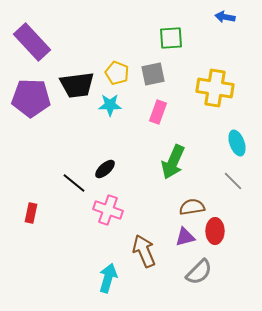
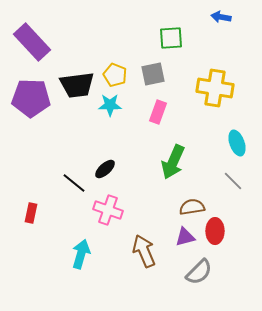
blue arrow: moved 4 px left
yellow pentagon: moved 2 px left, 2 px down
cyan arrow: moved 27 px left, 24 px up
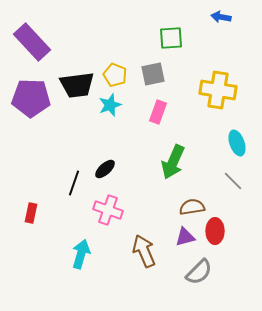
yellow cross: moved 3 px right, 2 px down
cyan star: rotated 20 degrees counterclockwise
black line: rotated 70 degrees clockwise
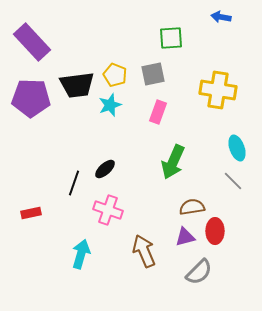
cyan ellipse: moved 5 px down
red rectangle: rotated 66 degrees clockwise
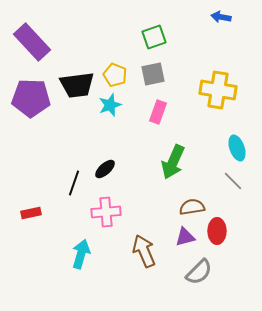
green square: moved 17 px left, 1 px up; rotated 15 degrees counterclockwise
pink cross: moved 2 px left, 2 px down; rotated 24 degrees counterclockwise
red ellipse: moved 2 px right
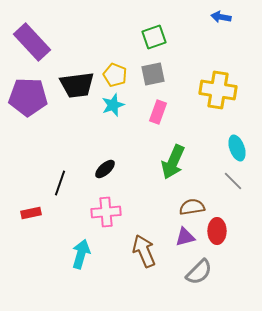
purple pentagon: moved 3 px left, 1 px up
cyan star: moved 3 px right
black line: moved 14 px left
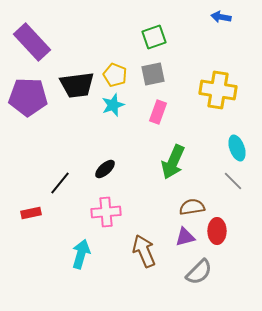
black line: rotated 20 degrees clockwise
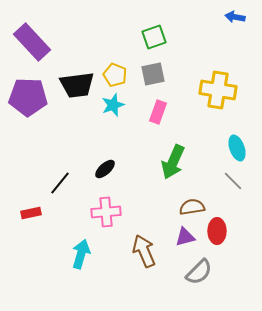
blue arrow: moved 14 px right
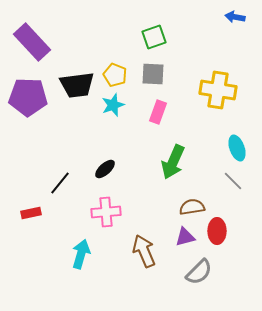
gray square: rotated 15 degrees clockwise
